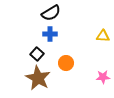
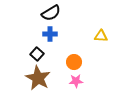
yellow triangle: moved 2 px left
orange circle: moved 8 px right, 1 px up
pink star: moved 27 px left, 4 px down
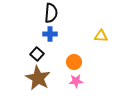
black semicircle: rotated 54 degrees counterclockwise
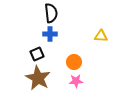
black semicircle: rotated 12 degrees counterclockwise
black square: rotated 24 degrees clockwise
